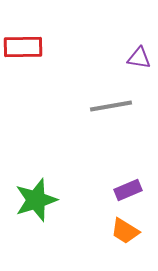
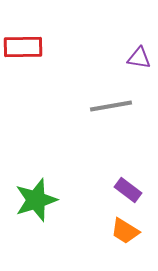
purple rectangle: rotated 60 degrees clockwise
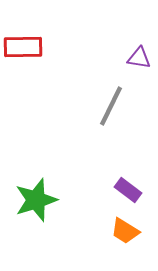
gray line: rotated 54 degrees counterclockwise
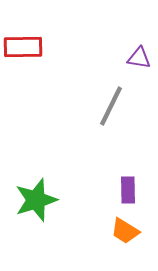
purple rectangle: rotated 52 degrees clockwise
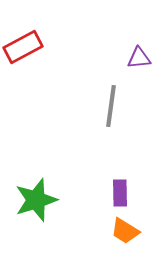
red rectangle: rotated 27 degrees counterclockwise
purple triangle: rotated 15 degrees counterclockwise
gray line: rotated 18 degrees counterclockwise
purple rectangle: moved 8 px left, 3 px down
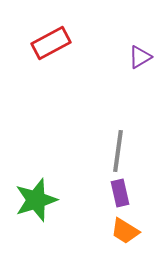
red rectangle: moved 28 px right, 4 px up
purple triangle: moved 1 px right, 1 px up; rotated 25 degrees counterclockwise
gray line: moved 7 px right, 45 px down
purple rectangle: rotated 12 degrees counterclockwise
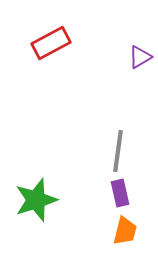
orange trapezoid: rotated 108 degrees counterclockwise
